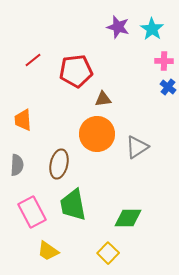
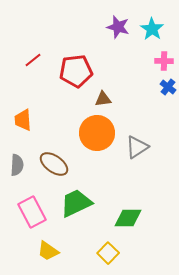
orange circle: moved 1 px up
brown ellipse: moved 5 px left; rotated 68 degrees counterclockwise
green trapezoid: moved 3 px right, 2 px up; rotated 76 degrees clockwise
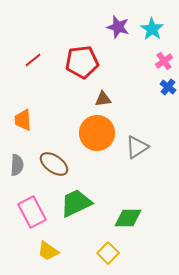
pink cross: rotated 36 degrees counterclockwise
red pentagon: moved 6 px right, 9 px up
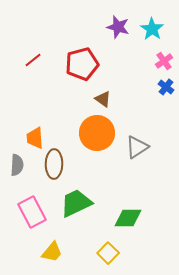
red pentagon: moved 2 px down; rotated 8 degrees counterclockwise
blue cross: moved 2 px left
brown triangle: rotated 42 degrees clockwise
orange trapezoid: moved 12 px right, 18 px down
brown ellipse: rotated 56 degrees clockwise
yellow trapezoid: moved 4 px right, 1 px down; rotated 85 degrees counterclockwise
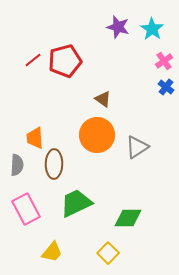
red pentagon: moved 17 px left, 3 px up
orange circle: moved 2 px down
pink rectangle: moved 6 px left, 3 px up
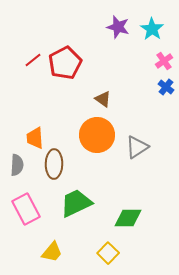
red pentagon: moved 2 px down; rotated 12 degrees counterclockwise
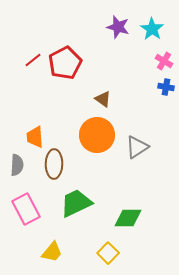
pink cross: rotated 24 degrees counterclockwise
blue cross: rotated 28 degrees counterclockwise
orange trapezoid: moved 1 px up
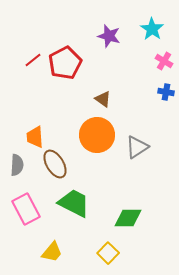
purple star: moved 9 px left, 9 px down
blue cross: moved 5 px down
brown ellipse: moved 1 px right; rotated 32 degrees counterclockwise
green trapezoid: moved 2 px left; rotated 52 degrees clockwise
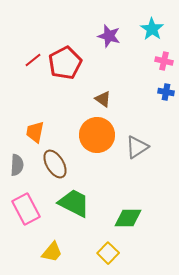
pink cross: rotated 18 degrees counterclockwise
orange trapezoid: moved 5 px up; rotated 15 degrees clockwise
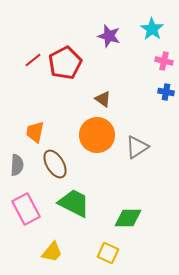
yellow square: rotated 20 degrees counterclockwise
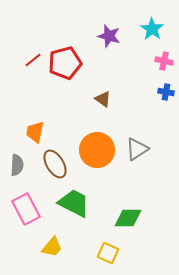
red pentagon: rotated 12 degrees clockwise
orange circle: moved 15 px down
gray triangle: moved 2 px down
yellow trapezoid: moved 5 px up
